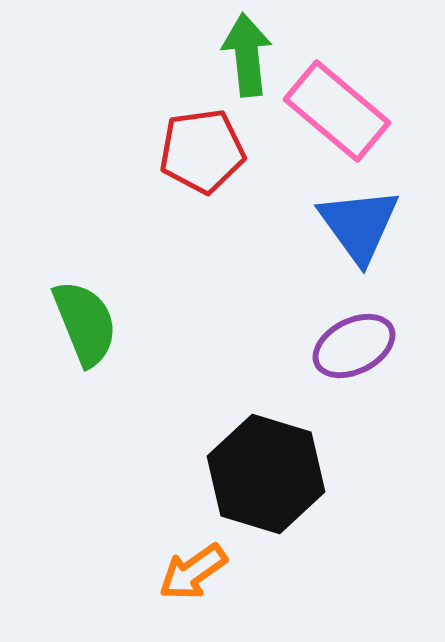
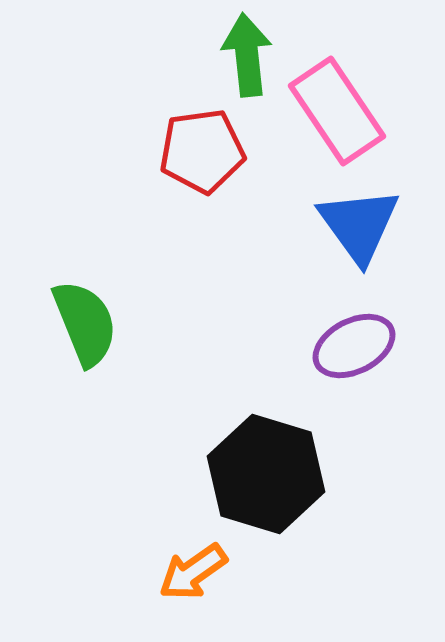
pink rectangle: rotated 16 degrees clockwise
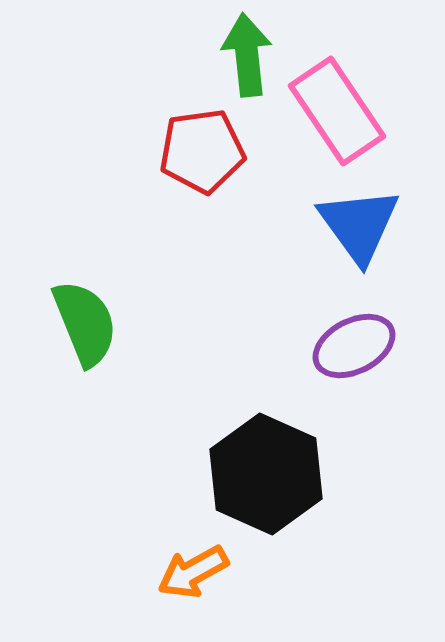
black hexagon: rotated 7 degrees clockwise
orange arrow: rotated 6 degrees clockwise
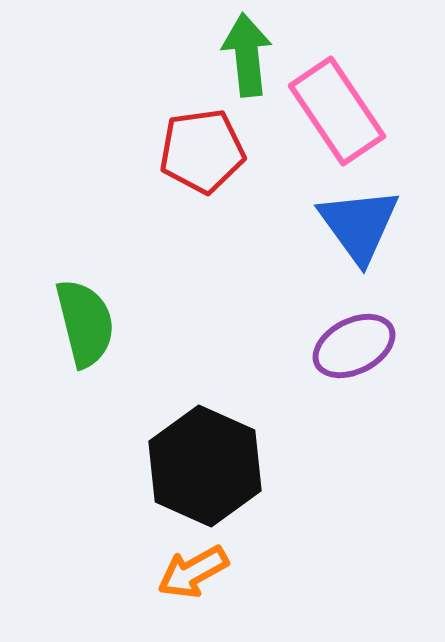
green semicircle: rotated 8 degrees clockwise
black hexagon: moved 61 px left, 8 px up
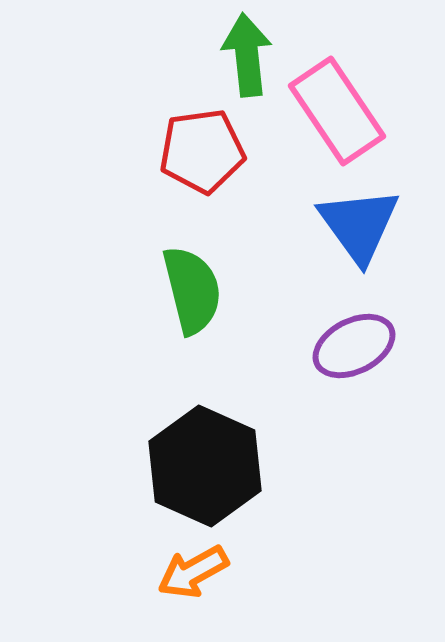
green semicircle: moved 107 px right, 33 px up
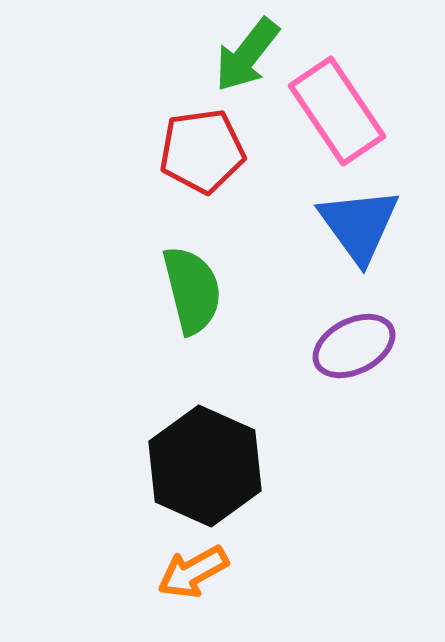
green arrow: rotated 136 degrees counterclockwise
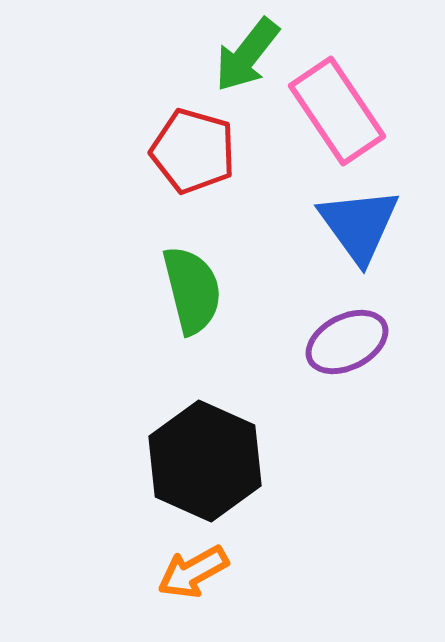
red pentagon: moved 9 px left; rotated 24 degrees clockwise
purple ellipse: moved 7 px left, 4 px up
black hexagon: moved 5 px up
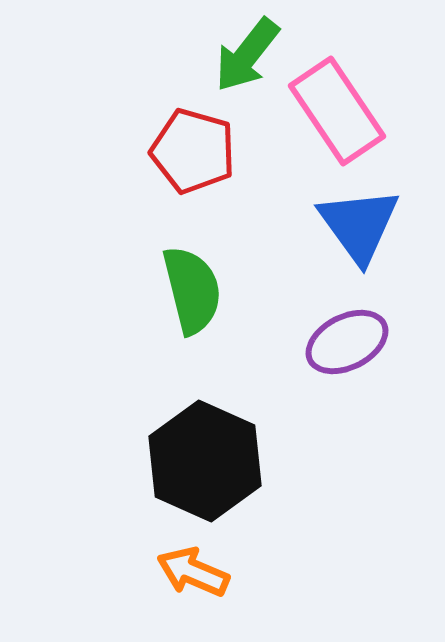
orange arrow: rotated 52 degrees clockwise
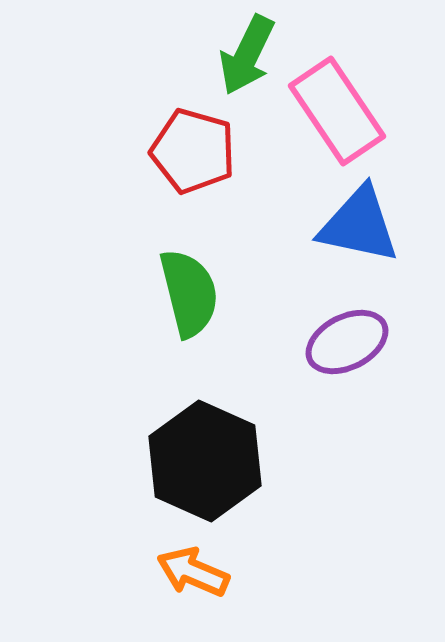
green arrow: rotated 12 degrees counterclockwise
blue triangle: rotated 42 degrees counterclockwise
green semicircle: moved 3 px left, 3 px down
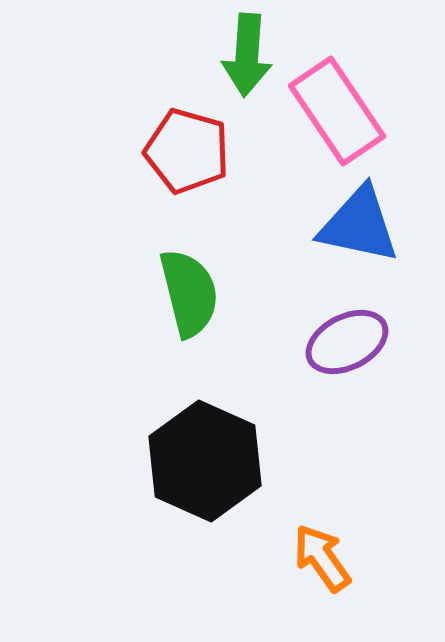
green arrow: rotated 22 degrees counterclockwise
red pentagon: moved 6 px left
orange arrow: moved 129 px right, 14 px up; rotated 32 degrees clockwise
